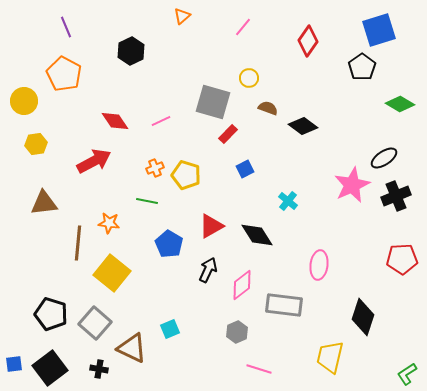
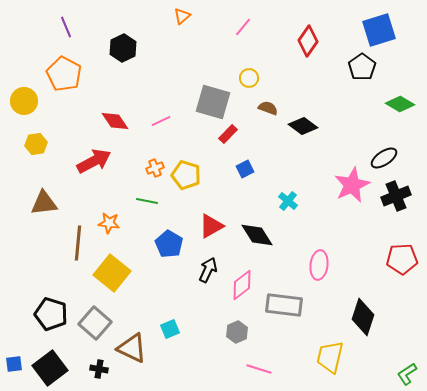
black hexagon at (131, 51): moved 8 px left, 3 px up
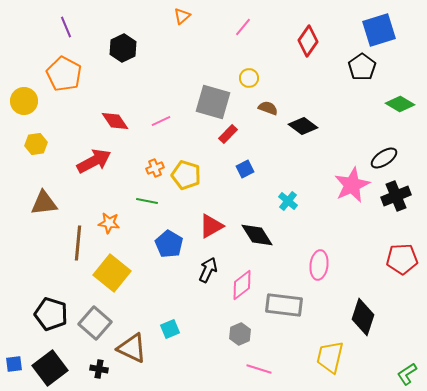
gray hexagon at (237, 332): moved 3 px right, 2 px down
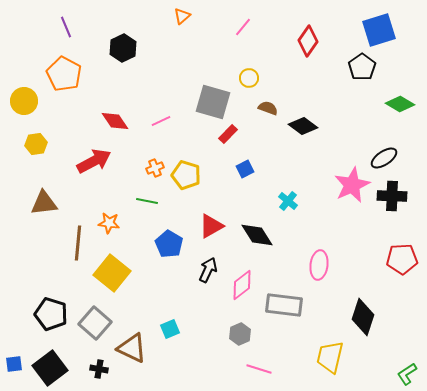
black cross at (396, 196): moved 4 px left; rotated 24 degrees clockwise
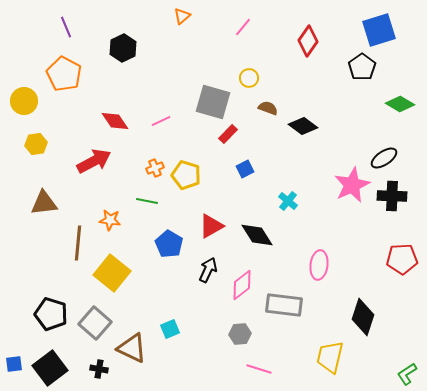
orange star at (109, 223): moved 1 px right, 3 px up
gray hexagon at (240, 334): rotated 20 degrees clockwise
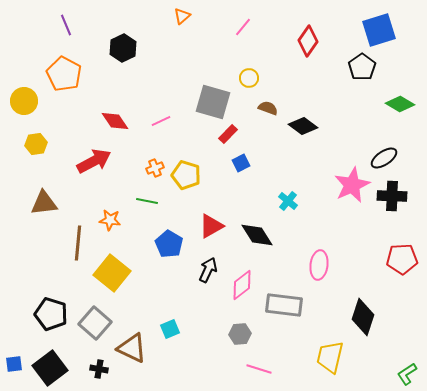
purple line at (66, 27): moved 2 px up
blue square at (245, 169): moved 4 px left, 6 px up
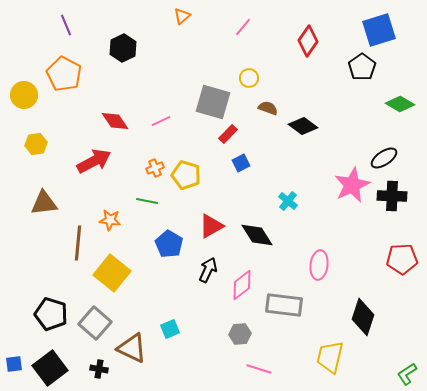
yellow circle at (24, 101): moved 6 px up
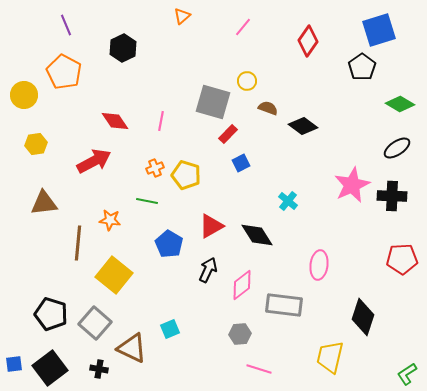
orange pentagon at (64, 74): moved 2 px up
yellow circle at (249, 78): moved 2 px left, 3 px down
pink line at (161, 121): rotated 54 degrees counterclockwise
black ellipse at (384, 158): moved 13 px right, 10 px up
yellow square at (112, 273): moved 2 px right, 2 px down
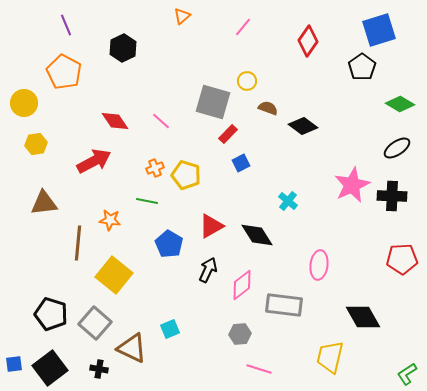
yellow circle at (24, 95): moved 8 px down
pink line at (161, 121): rotated 60 degrees counterclockwise
black diamond at (363, 317): rotated 48 degrees counterclockwise
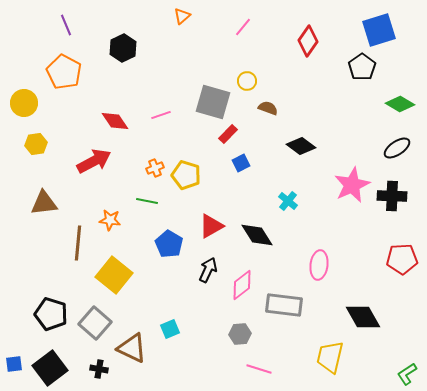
pink line at (161, 121): moved 6 px up; rotated 60 degrees counterclockwise
black diamond at (303, 126): moved 2 px left, 20 px down
